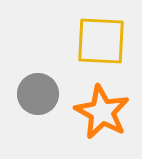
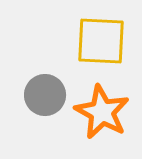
gray circle: moved 7 px right, 1 px down
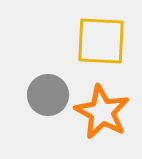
gray circle: moved 3 px right
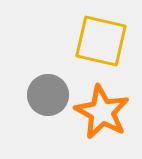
yellow square: rotated 10 degrees clockwise
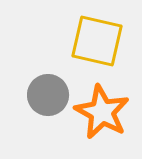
yellow square: moved 4 px left
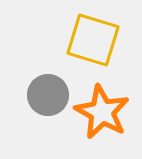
yellow square: moved 4 px left, 1 px up; rotated 4 degrees clockwise
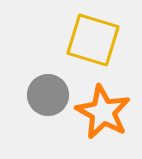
orange star: moved 1 px right
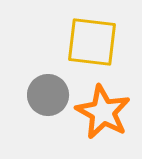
yellow square: moved 1 px left, 2 px down; rotated 10 degrees counterclockwise
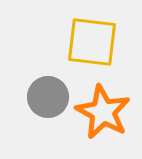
gray circle: moved 2 px down
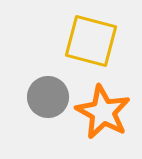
yellow square: moved 1 px left, 1 px up; rotated 8 degrees clockwise
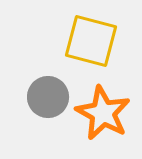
orange star: moved 1 px down
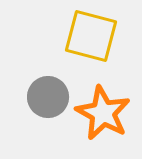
yellow square: moved 5 px up
